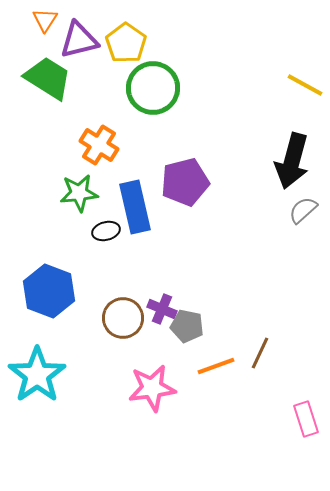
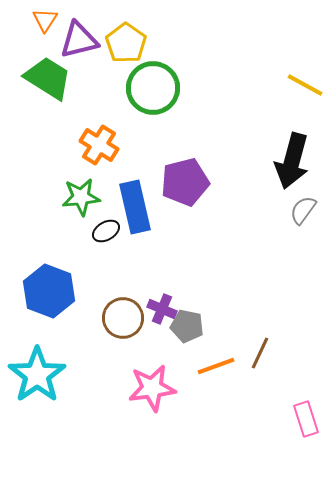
green star: moved 2 px right, 4 px down
gray semicircle: rotated 12 degrees counterclockwise
black ellipse: rotated 16 degrees counterclockwise
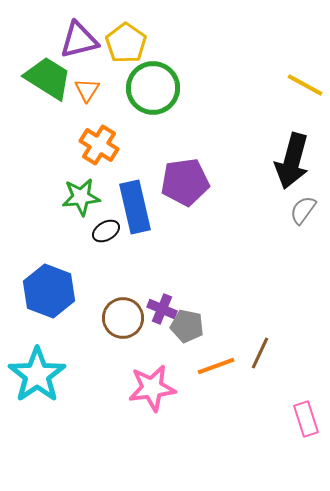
orange triangle: moved 42 px right, 70 px down
purple pentagon: rotated 6 degrees clockwise
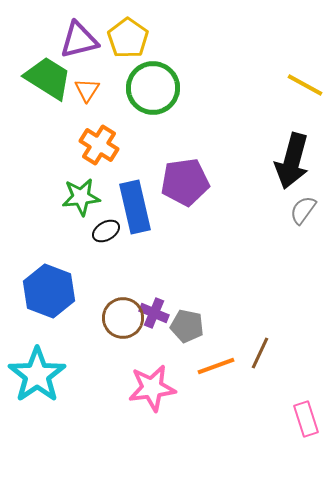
yellow pentagon: moved 2 px right, 5 px up
purple cross: moved 8 px left, 4 px down
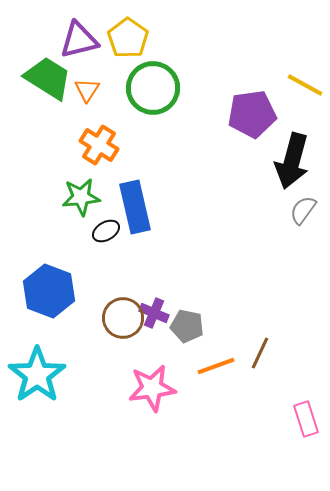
purple pentagon: moved 67 px right, 68 px up
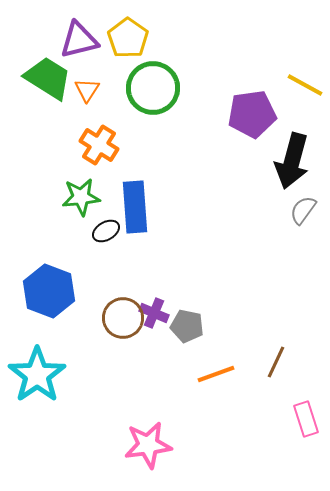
blue rectangle: rotated 9 degrees clockwise
brown line: moved 16 px right, 9 px down
orange line: moved 8 px down
pink star: moved 4 px left, 57 px down
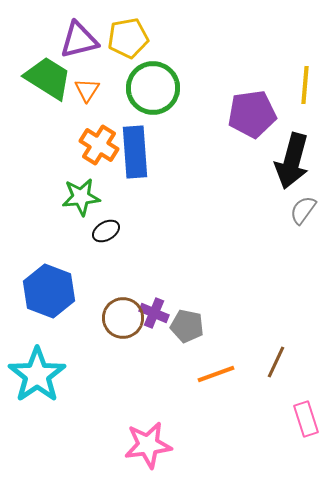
yellow pentagon: rotated 27 degrees clockwise
yellow line: rotated 66 degrees clockwise
blue rectangle: moved 55 px up
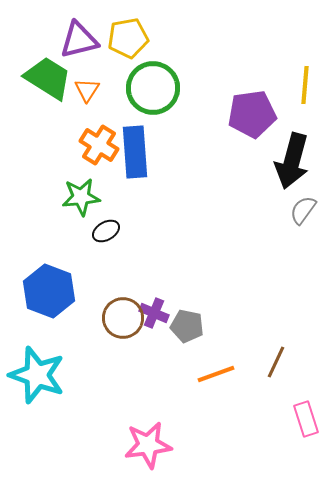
cyan star: rotated 18 degrees counterclockwise
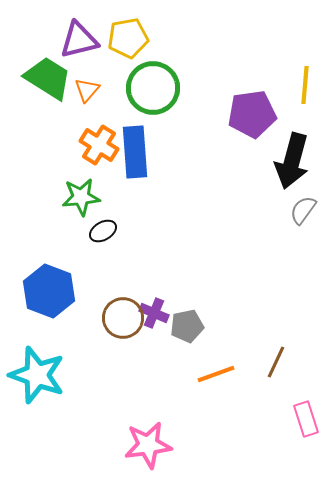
orange triangle: rotated 8 degrees clockwise
black ellipse: moved 3 px left
gray pentagon: rotated 24 degrees counterclockwise
